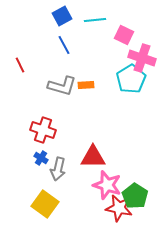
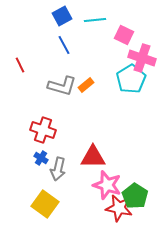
orange rectangle: rotated 35 degrees counterclockwise
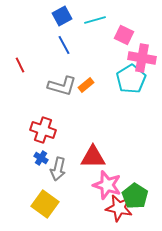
cyan line: rotated 10 degrees counterclockwise
pink cross: rotated 8 degrees counterclockwise
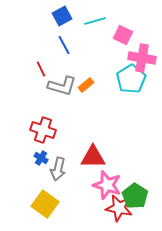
cyan line: moved 1 px down
pink square: moved 1 px left
red line: moved 21 px right, 4 px down
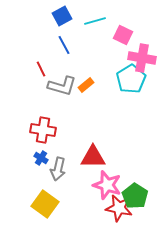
red cross: rotated 10 degrees counterclockwise
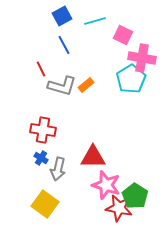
pink star: moved 1 px left
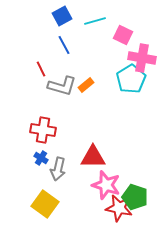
green pentagon: moved 1 px down; rotated 15 degrees counterclockwise
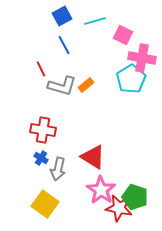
red triangle: rotated 32 degrees clockwise
pink star: moved 5 px left, 5 px down; rotated 16 degrees clockwise
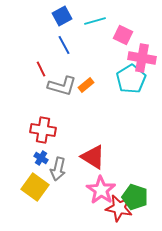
yellow square: moved 10 px left, 17 px up
